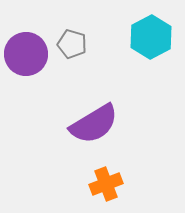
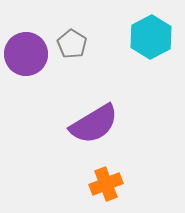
gray pentagon: rotated 16 degrees clockwise
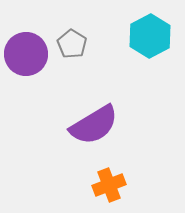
cyan hexagon: moved 1 px left, 1 px up
purple semicircle: moved 1 px down
orange cross: moved 3 px right, 1 px down
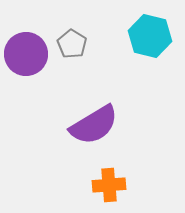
cyan hexagon: rotated 18 degrees counterclockwise
orange cross: rotated 16 degrees clockwise
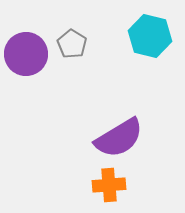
purple semicircle: moved 25 px right, 13 px down
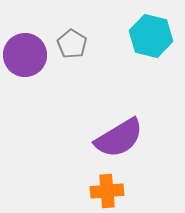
cyan hexagon: moved 1 px right
purple circle: moved 1 px left, 1 px down
orange cross: moved 2 px left, 6 px down
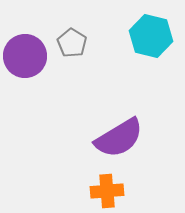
gray pentagon: moved 1 px up
purple circle: moved 1 px down
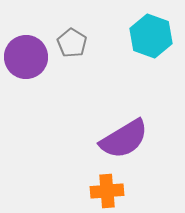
cyan hexagon: rotated 6 degrees clockwise
purple circle: moved 1 px right, 1 px down
purple semicircle: moved 5 px right, 1 px down
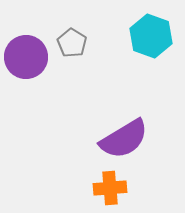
orange cross: moved 3 px right, 3 px up
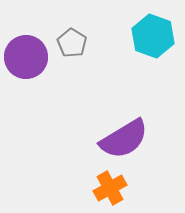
cyan hexagon: moved 2 px right
orange cross: rotated 24 degrees counterclockwise
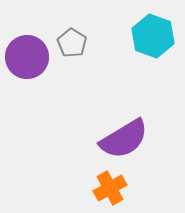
purple circle: moved 1 px right
